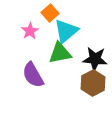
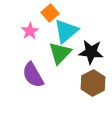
green triangle: rotated 35 degrees counterclockwise
black star: moved 4 px left, 7 px up
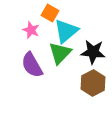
orange square: rotated 18 degrees counterclockwise
pink star: moved 1 px right, 1 px up; rotated 18 degrees counterclockwise
black star: moved 2 px right
purple semicircle: moved 1 px left, 10 px up
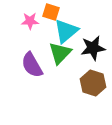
orange square: moved 1 px right, 1 px up; rotated 12 degrees counterclockwise
pink star: moved 1 px left, 9 px up; rotated 24 degrees counterclockwise
black star: moved 4 px up; rotated 15 degrees counterclockwise
brown hexagon: rotated 15 degrees counterclockwise
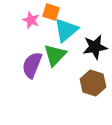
pink star: moved 1 px right, 1 px up; rotated 24 degrees clockwise
cyan triangle: moved 1 px up
black star: moved 2 px right, 1 px up
green triangle: moved 5 px left, 2 px down
purple semicircle: rotated 52 degrees clockwise
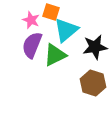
green triangle: rotated 20 degrees clockwise
purple semicircle: moved 20 px up
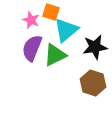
purple semicircle: moved 3 px down
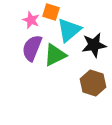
cyan triangle: moved 3 px right
black star: moved 1 px left, 2 px up
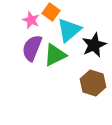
orange square: rotated 18 degrees clockwise
black star: rotated 15 degrees counterclockwise
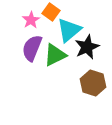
pink star: rotated 18 degrees clockwise
black star: moved 7 px left, 2 px down
